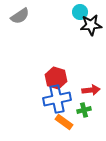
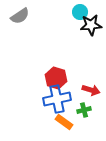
red arrow: rotated 24 degrees clockwise
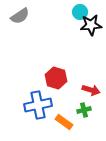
blue cross: moved 19 px left, 6 px down
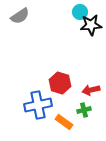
red hexagon: moved 4 px right, 5 px down
red arrow: rotated 150 degrees clockwise
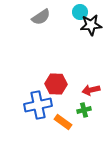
gray semicircle: moved 21 px right, 1 px down
red hexagon: moved 4 px left, 1 px down; rotated 15 degrees counterclockwise
orange rectangle: moved 1 px left
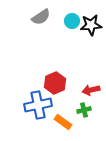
cyan circle: moved 8 px left, 9 px down
red hexagon: moved 1 px left, 1 px up; rotated 25 degrees counterclockwise
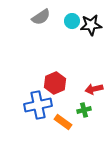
red arrow: moved 3 px right, 1 px up
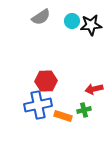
red hexagon: moved 9 px left, 2 px up; rotated 20 degrees clockwise
orange rectangle: moved 6 px up; rotated 18 degrees counterclockwise
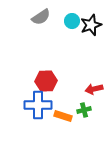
black star: rotated 15 degrees counterclockwise
blue cross: rotated 12 degrees clockwise
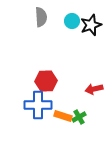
gray semicircle: rotated 60 degrees counterclockwise
green cross: moved 5 px left, 7 px down; rotated 16 degrees counterclockwise
